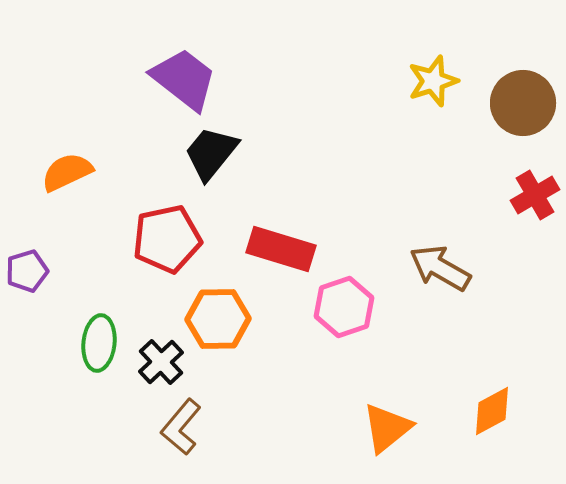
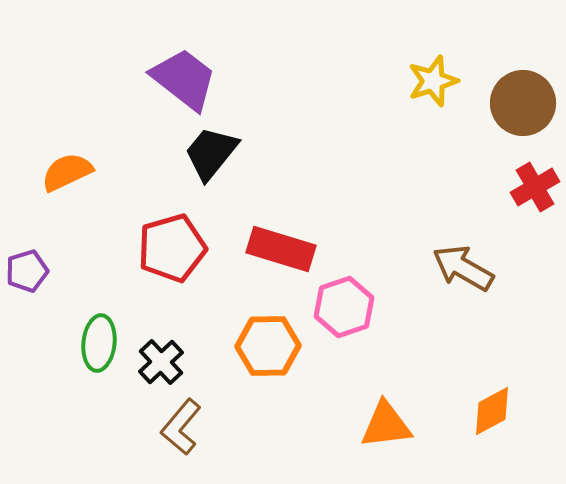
red cross: moved 8 px up
red pentagon: moved 5 px right, 9 px down; rotated 4 degrees counterclockwise
brown arrow: moved 23 px right
orange hexagon: moved 50 px right, 27 px down
orange triangle: moved 1 px left, 3 px up; rotated 32 degrees clockwise
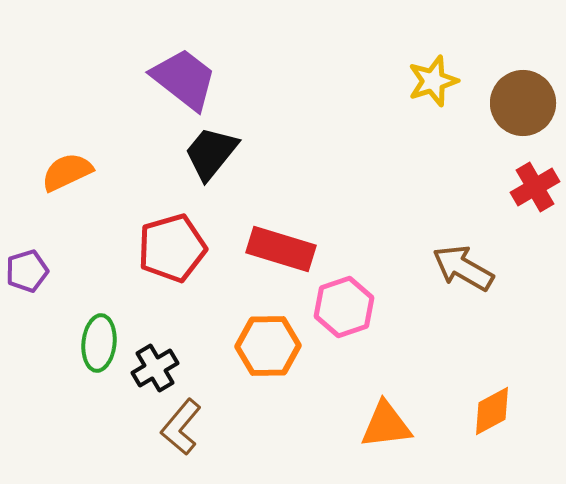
black cross: moved 6 px left, 6 px down; rotated 12 degrees clockwise
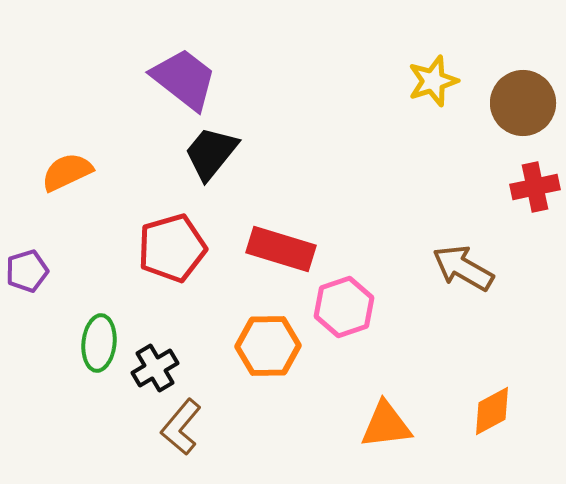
red cross: rotated 18 degrees clockwise
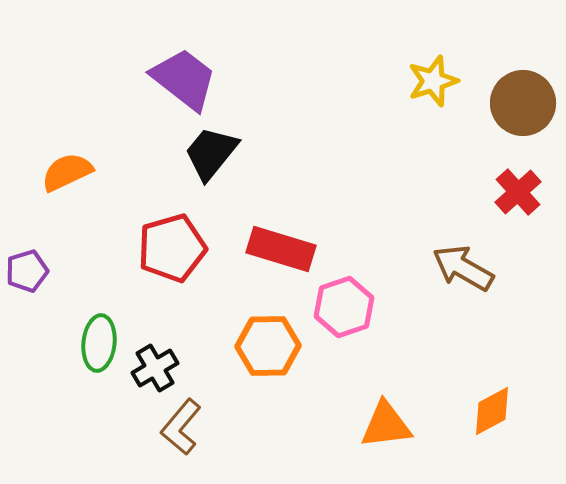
red cross: moved 17 px left, 5 px down; rotated 30 degrees counterclockwise
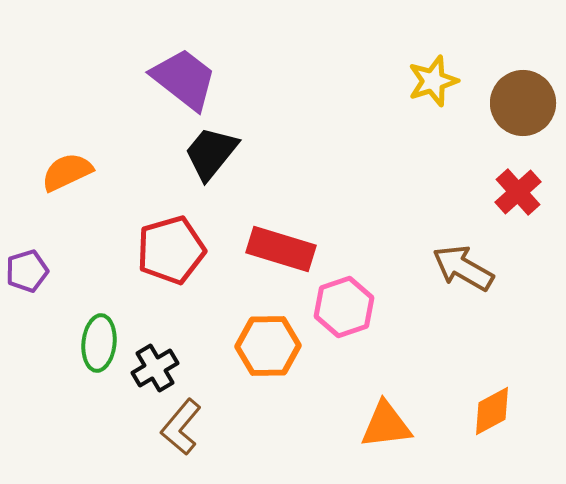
red pentagon: moved 1 px left, 2 px down
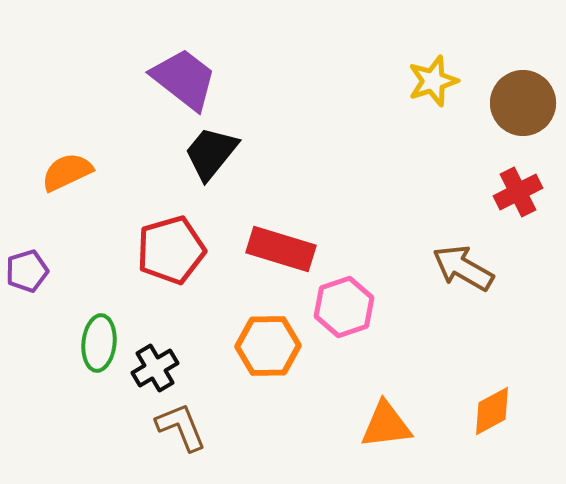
red cross: rotated 15 degrees clockwise
brown L-shape: rotated 118 degrees clockwise
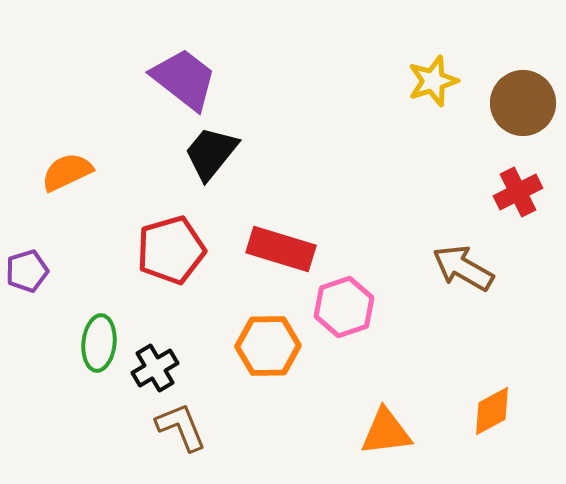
orange triangle: moved 7 px down
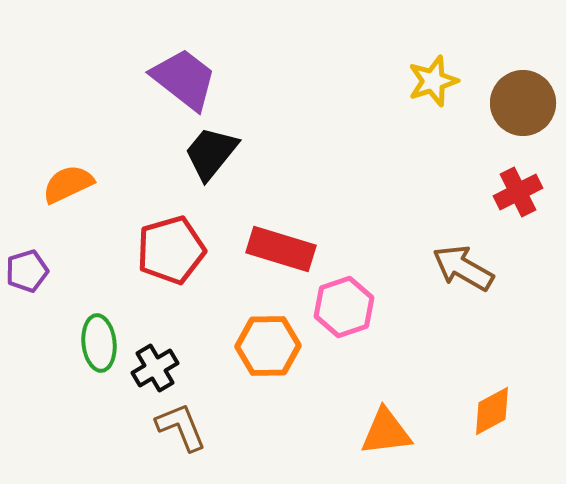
orange semicircle: moved 1 px right, 12 px down
green ellipse: rotated 12 degrees counterclockwise
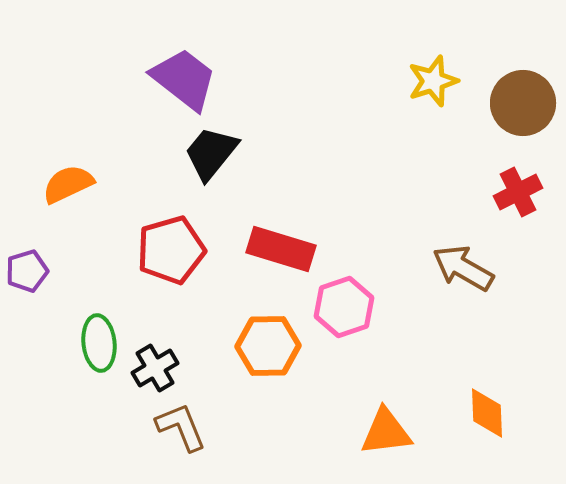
orange diamond: moved 5 px left, 2 px down; rotated 64 degrees counterclockwise
